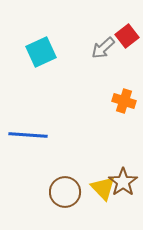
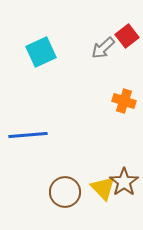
blue line: rotated 9 degrees counterclockwise
brown star: moved 1 px right
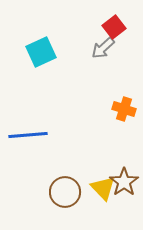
red square: moved 13 px left, 9 px up
orange cross: moved 8 px down
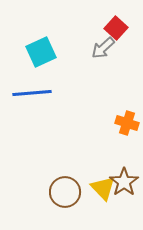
red square: moved 2 px right, 1 px down; rotated 10 degrees counterclockwise
orange cross: moved 3 px right, 14 px down
blue line: moved 4 px right, 42 px up
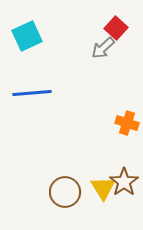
cyan square: moved 14 px left, 16 px up
yellow triangle: rotated 12 degrees clockwise
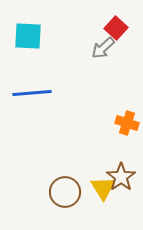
cyan square: moved 1 px right; rotated 28 degrees clockwise
brown star: moved 3 px left, 5 px up
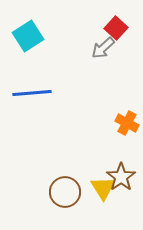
cyan square: rotated 36 degrees counterclockwise
orange cross: rotated 10 degrees clockwise
